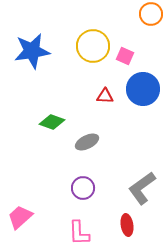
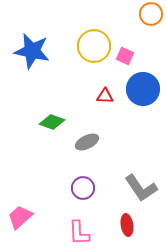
yellow circle: moved 1 px right
blue star: rotated 21 degrees clockwise
gray L-shape: moved 1 px left; rotated 88 degrees counterclockwise
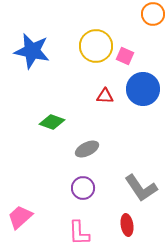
orange circle: moved 2 px right
yellow circle: moved 2 px right
gray ellipse: moved 7 px down
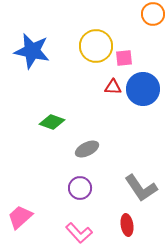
pink square: moved 1 px left, 2 px down; rotated 30 degrees counterclockwise
red triangle: moved 8 px right, 9 px up
purple circle: moved 3 px left
pink L-shape: rotated 40 degrees counterclockwise
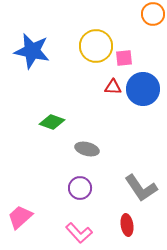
gray ellipse: rotated 40 degrees clockwise
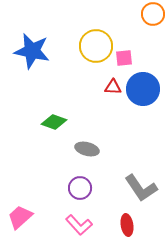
green diamond: moved 2 px right
pink L-shape: moved 8 px up
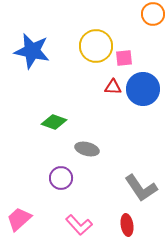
purple circle: moved 19 px left, 10 px up
pink trapezoid: moved 1 px left, 2 px down
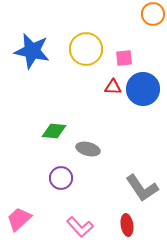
yellow circle: moved 10 px left, 3 px down
green diamond: moved 9 px down; rotated 15 degrees counterclockwise
gray ellipse: moved 1 px right
gray L-shape: moved 1 px right
pink L-shape: moved 1 px right, 2 px down
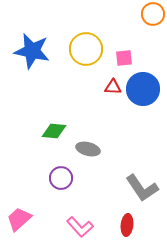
red ellipse: rotated 15 degrees clockwise
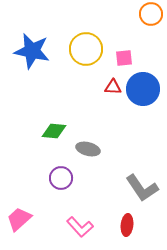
orange circle: moved 2 px left
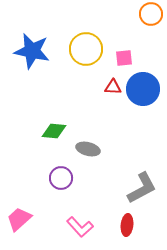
gray L-shape: rotated 84 degrees counterclockwise
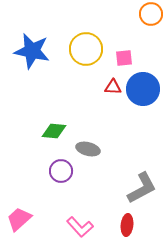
purple circle: moved 7 px up
